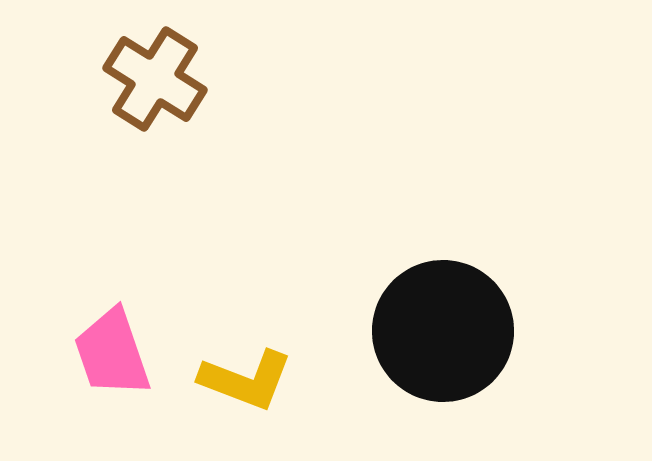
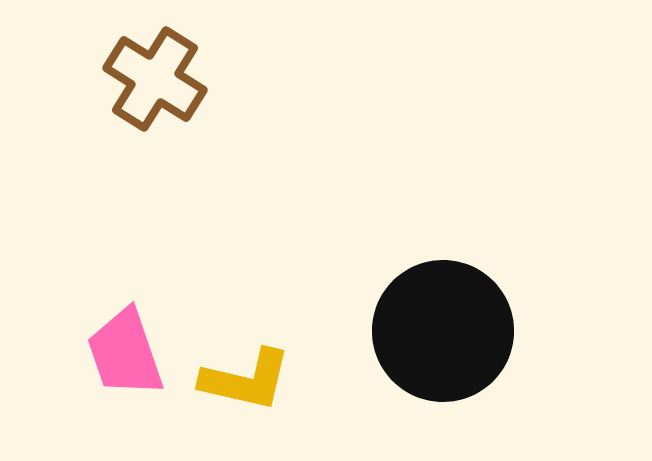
pink trapezoid: moved 13 px right
yellow L-shape: rotated 8 degrees counterclockwise
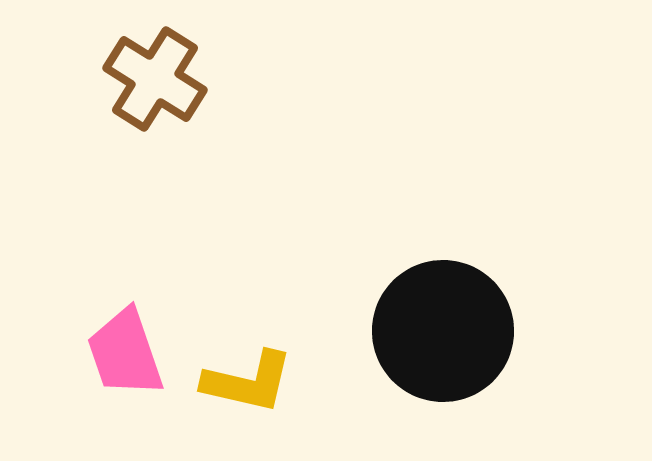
yellow L-shape: moved 2 px right, 2 px down
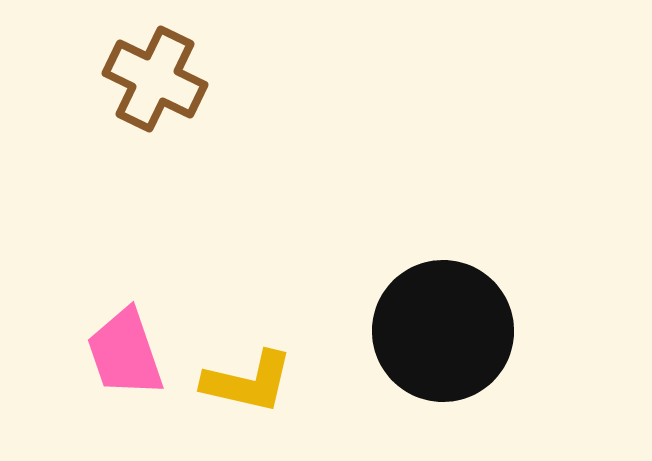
brown cross: rotated 6 degrees counterclockwise
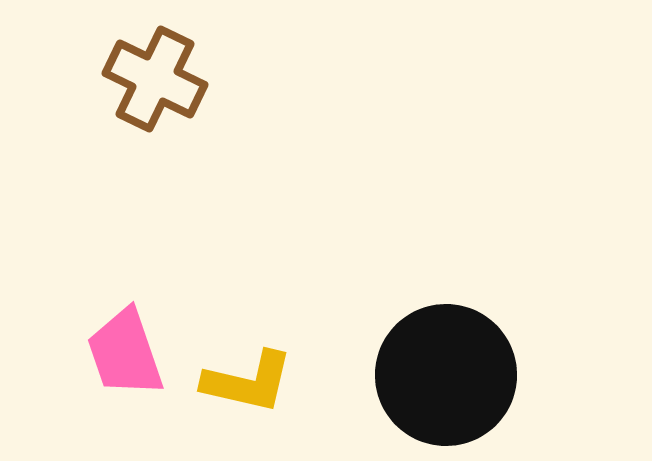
black circle: moved 3 px right, 44 px down
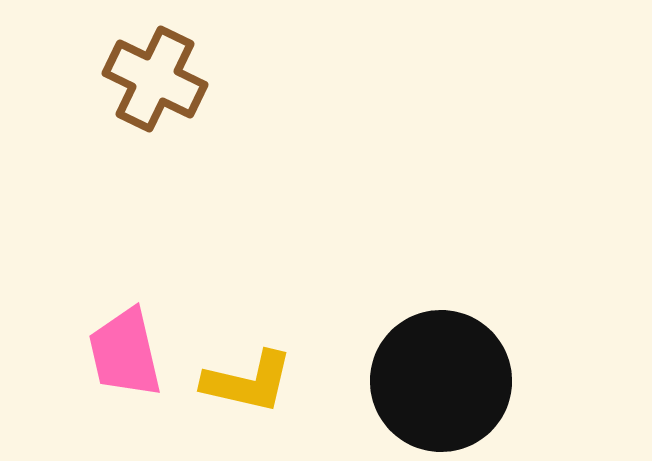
pink trapezoid: rotated 6 degrees clockwise
black circle: moved 5 px left, 6 px down
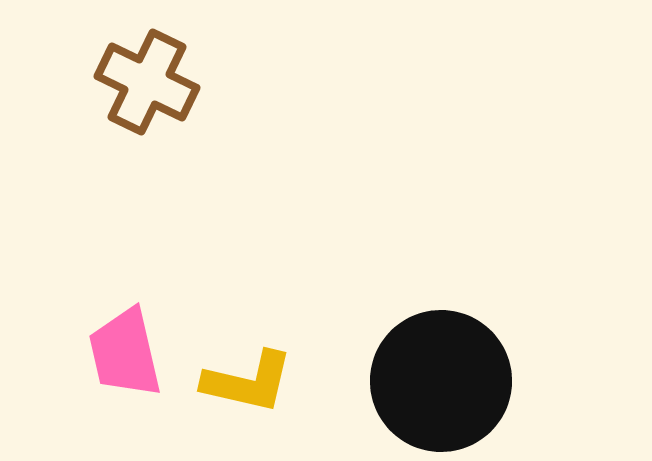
brown cross: moved 8 px left, 3 px down
